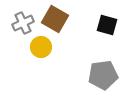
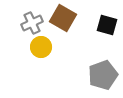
brown square: moved 8 px right, 1 px up
gray cross: moved 9 px right
gray pentagon: rotated 12 degrees counterclockwise
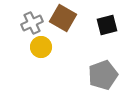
black square: rotated 30 degrees counterclockwise
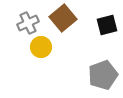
brown square: rotated 20 degrees clockwise
gray cross: moved 4 px left
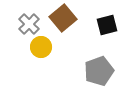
gray cross: moved 1 px right, 1 px down; rotated 20 degrees counterclockwise
gray pentagon: moved 4 px left, 4 px up
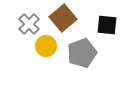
black square: rotated 20 degrees clockwise
yellow circle: moved 5 px right, 1 px up
gray pentagon: moved 17 px left, 18 px up
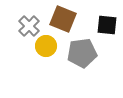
brown square: moved 1 px down; rotated 28 degrees counterclockwise
gray cross: moved 2 px down
gray pentagon: rotated 12 degrees clockwise
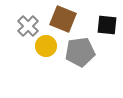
gray cross: moved 1 px left
gray pentagon: moved 2 px left, 1 px up
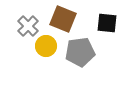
black square: moved 2 px up
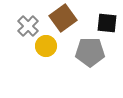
brown square: moved 1 px up; rotated 32 degrees clockwise
gray pentagon: moved 10 px right; rotated 8 degrees clockwise
